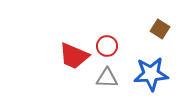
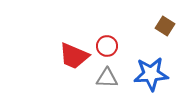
brown square: moved 5 px right, 3 px up
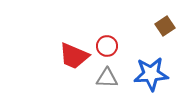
brown square: rotated 24 degrees clockwise
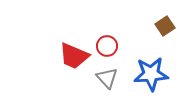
gray triangle: rotated 45 degrees clockwise
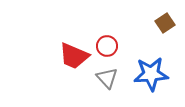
brown square: moved 3 px up
